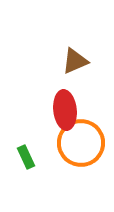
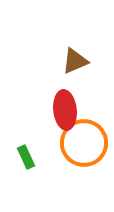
orange circle: moved 3 px right
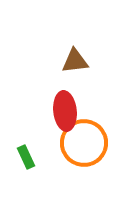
brown triangle: rotated 16 degrees clockwise
red ellipse: moved 1 px down
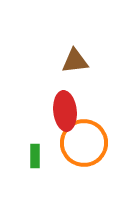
green rectangle: moved 9 px right, 1 px up; rotated 25 degrees clockwise
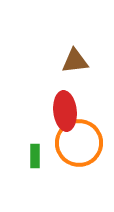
orange circle: moved 5 px left
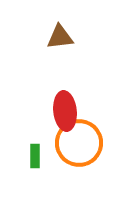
brown triangle: moved 15 px left, 24 px up
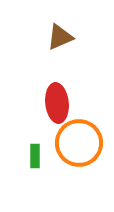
brown triangle: rotated 16 degrees counterclockwise
red ellipse: moved 8 px left, 8 px up
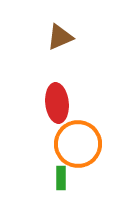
orange circle: moved 1 px left, 1 px down
green rectangle: moved 26 px right, 22 px down
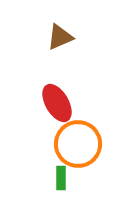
red ellipse: rotated 24 degrees counterclockwise
